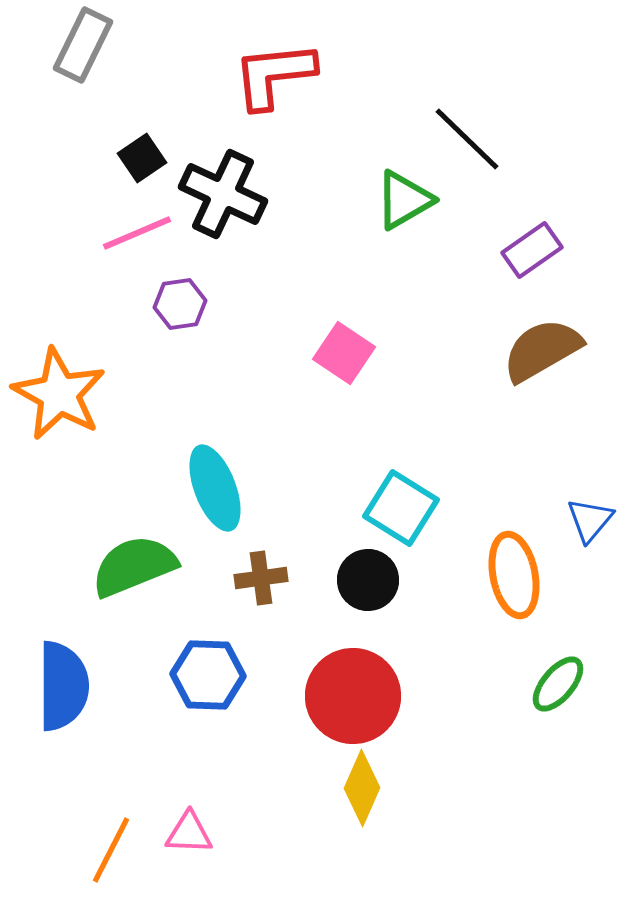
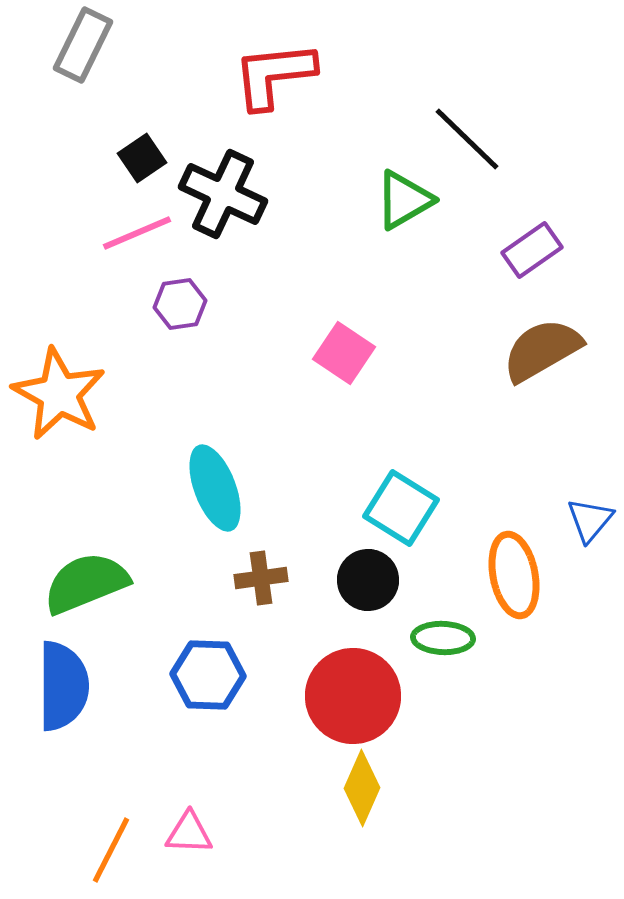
green semicircle: moved 48 px left, 17 px down
green ellipse: moved 115 px left, 46 px up; rotated 52 degrees clockwise
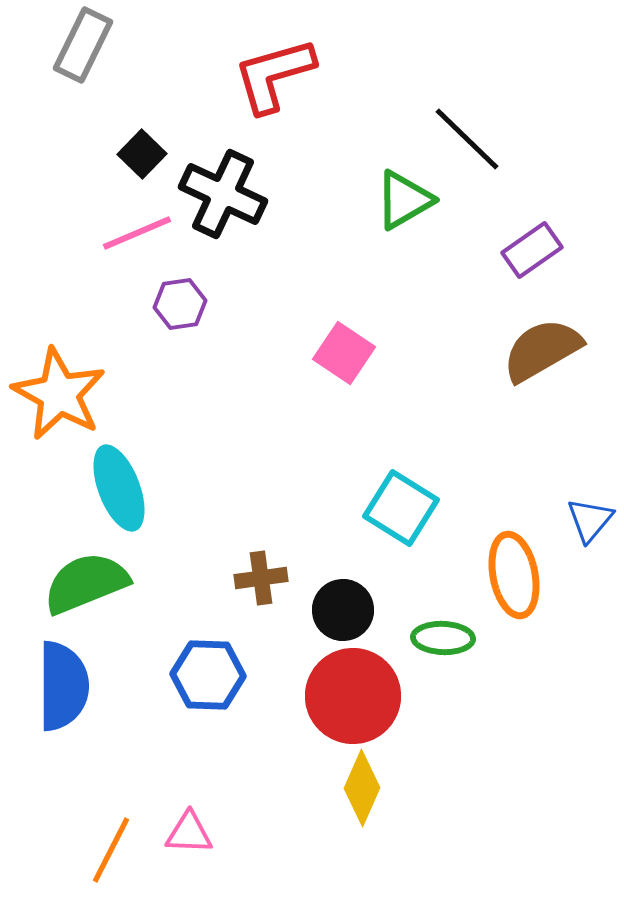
red L-shape: rotated 10 degrees counterclockwise
black square: moved 4 px up; rotated 12 degrees counterclockwise
cyan ellipse: moved 96 px left
black circle: moved 25 px left, 30 px down
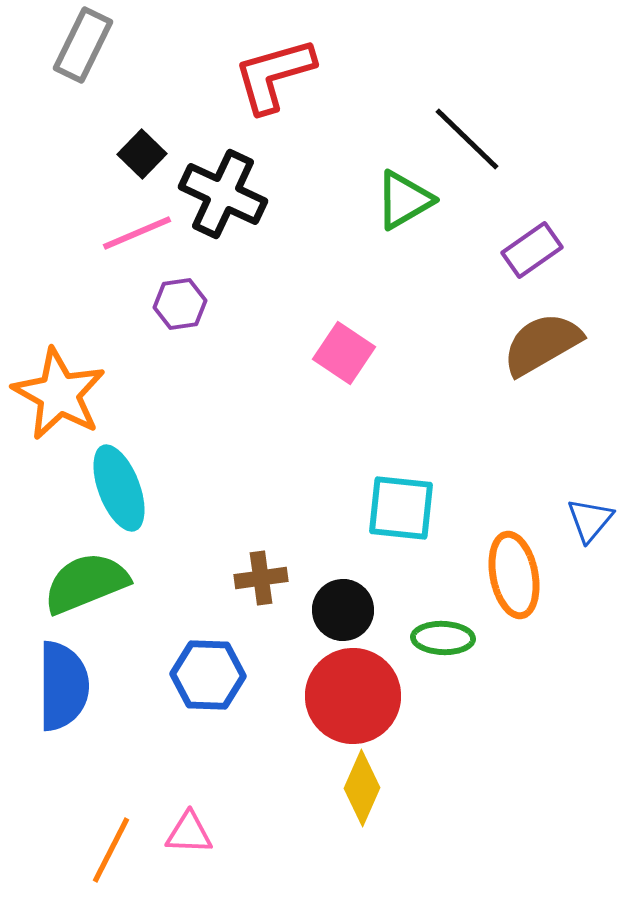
brown semicircle: moved 6 px up
cyan square: rotated 26 degrees counterclockwise
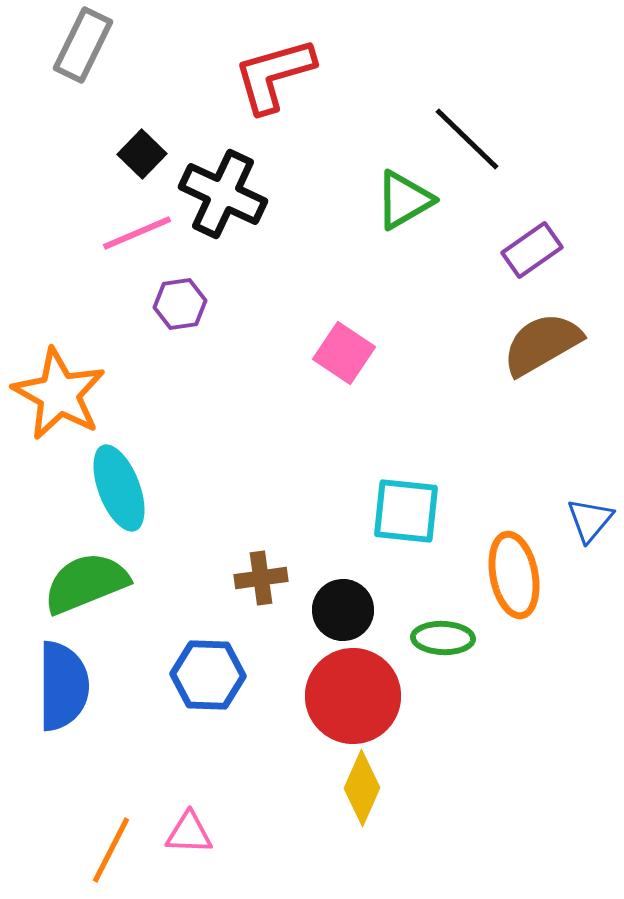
cyan square: moved 5 px right, 3 px down
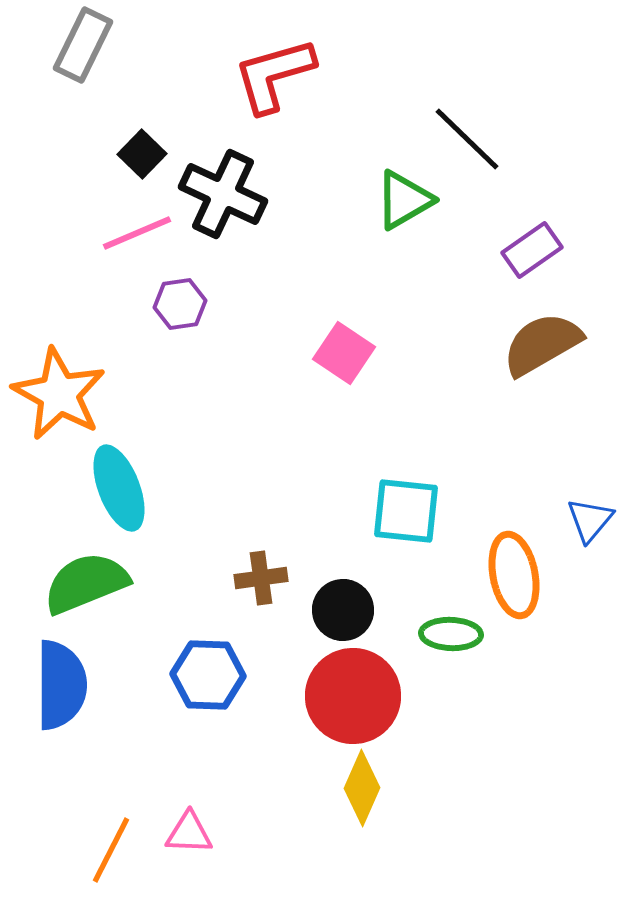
green ellipse: moved 8 px right, 4 px up
blue semicircle: moved 2 px left, 1 px up
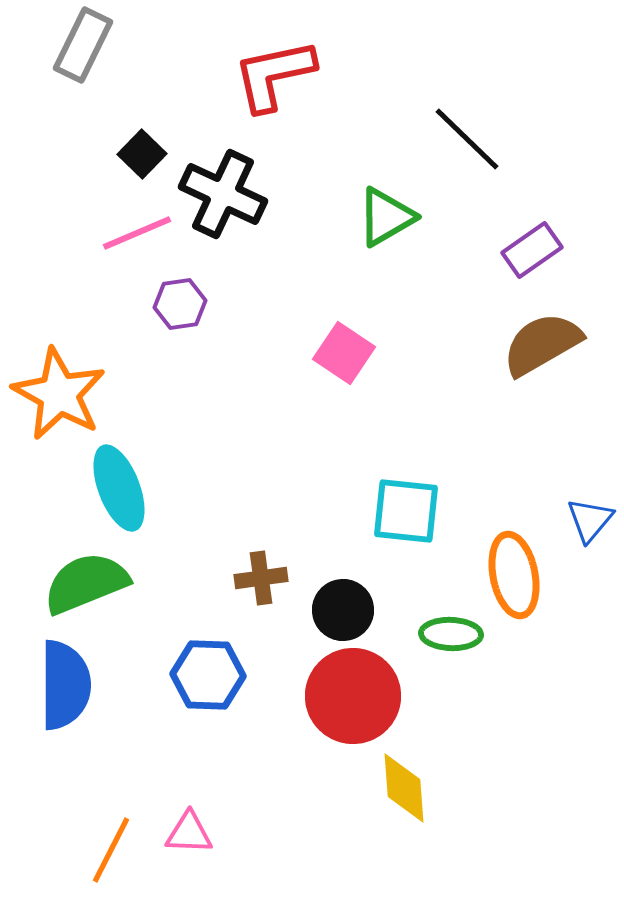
red L-shape: rotated 4 degrees clockwise
green triangle: moved 18 px left, 17 px down
blue semicircle: moved 4 px right
yellow diamond: moved 42 px right; rotated 28 degrees counterclockwise
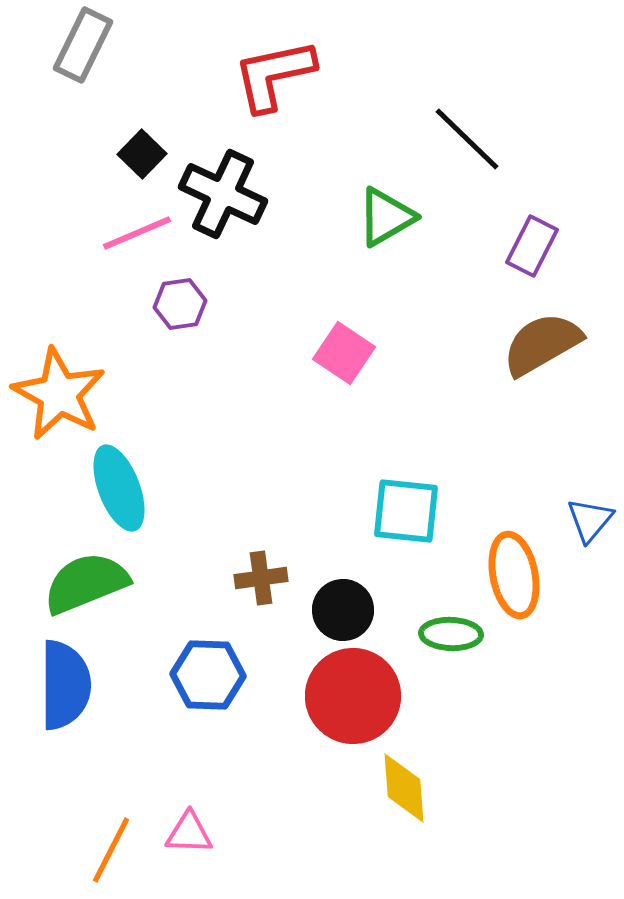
purple rectangle: moved 4 px up; rotated 28 degrees counterclockwise
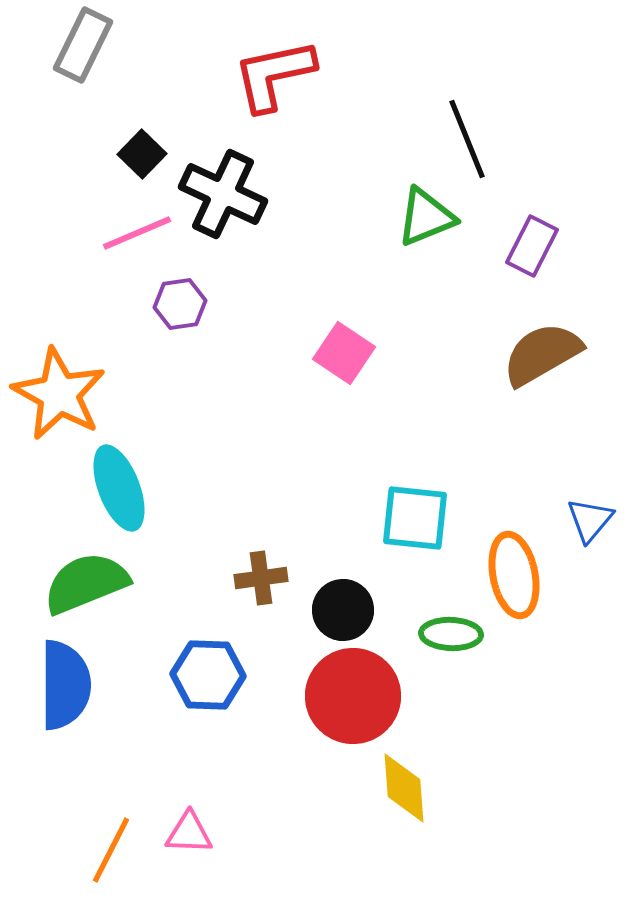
black line: rotated 24 degrees clockwise
green triangle: moved 40 px right; rotated 8 degrees clockwise
brown semicircle: moved 10 px down
cyan square: moved 9 px right, 7 px down
